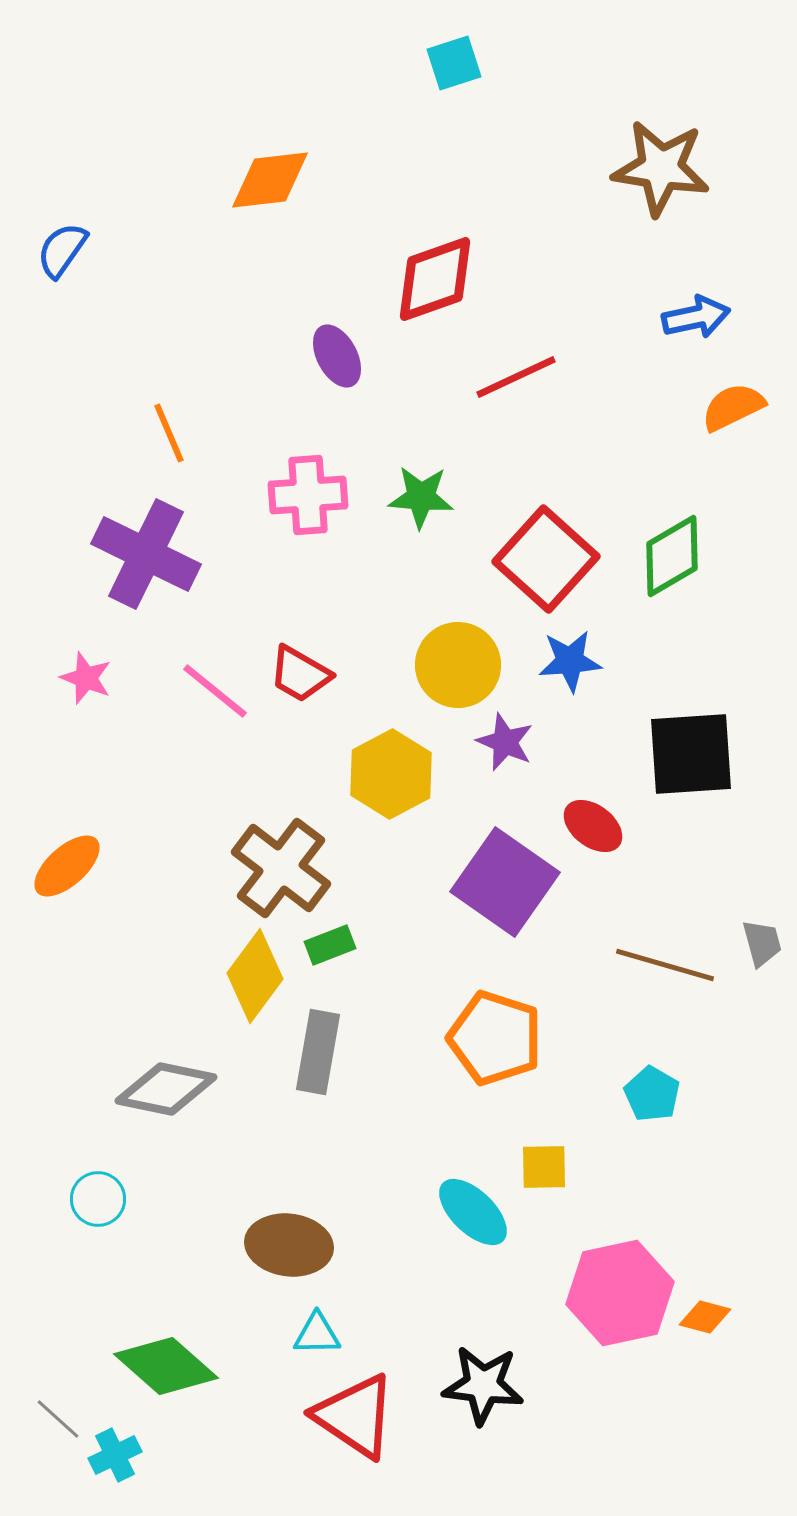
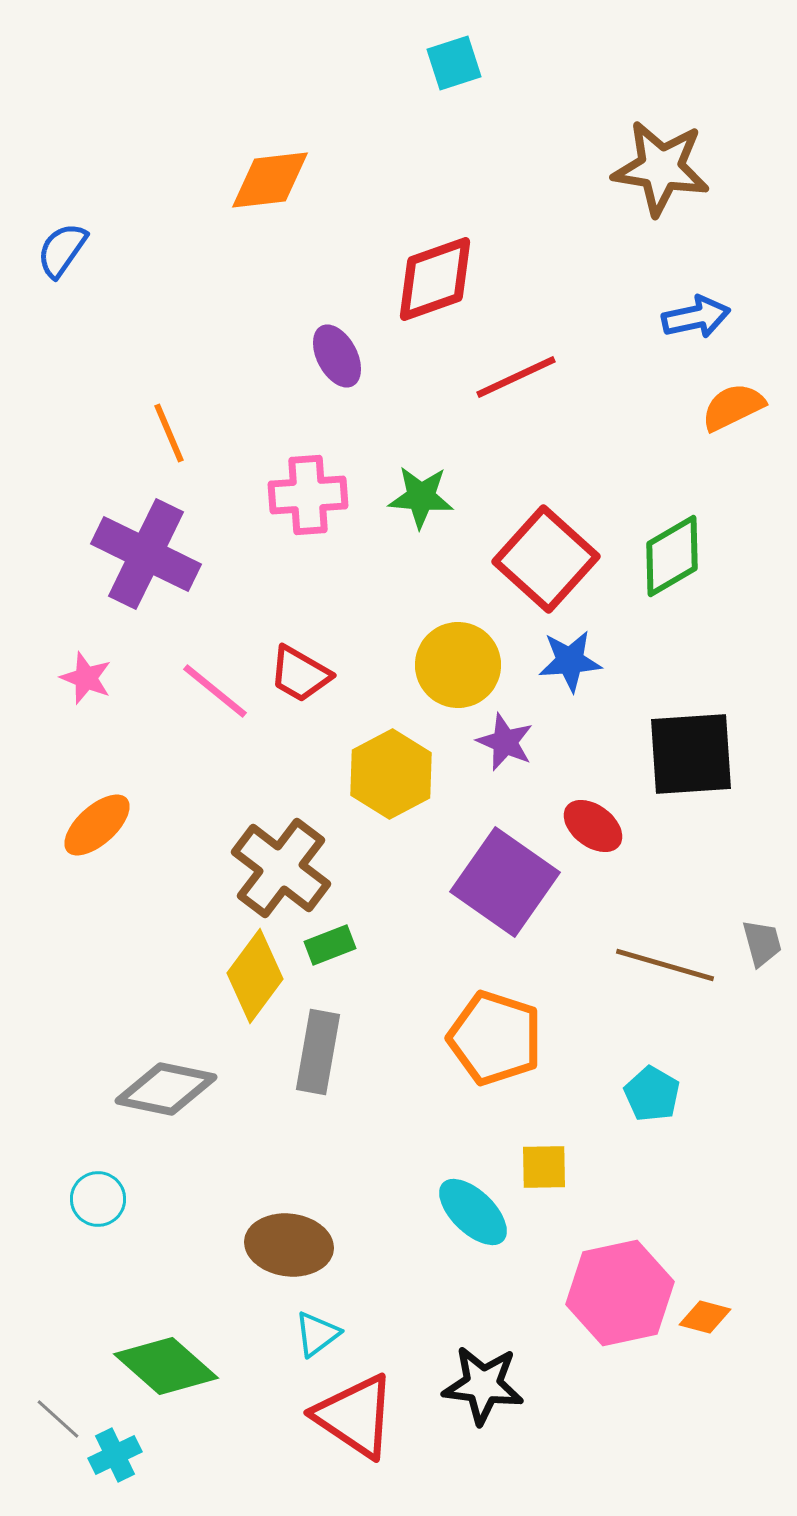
orange ellipse at (67, 866): moved 30 px right, 41 px up
cyan triangle at (317, 1334): rotated 36 degrees counterclockwise
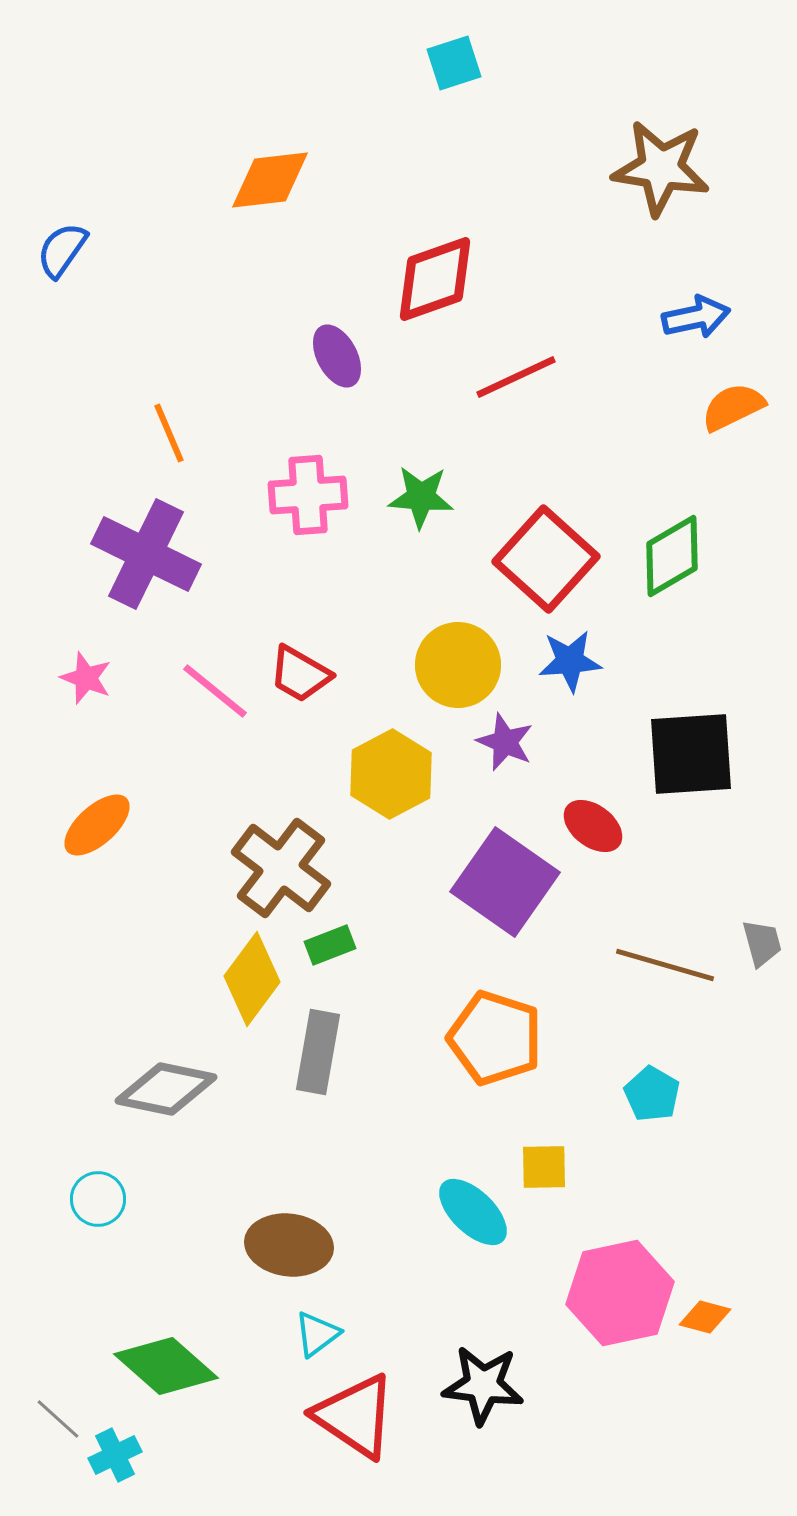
yellow diamond at (255, 976): moved 3 px left, 3 px down
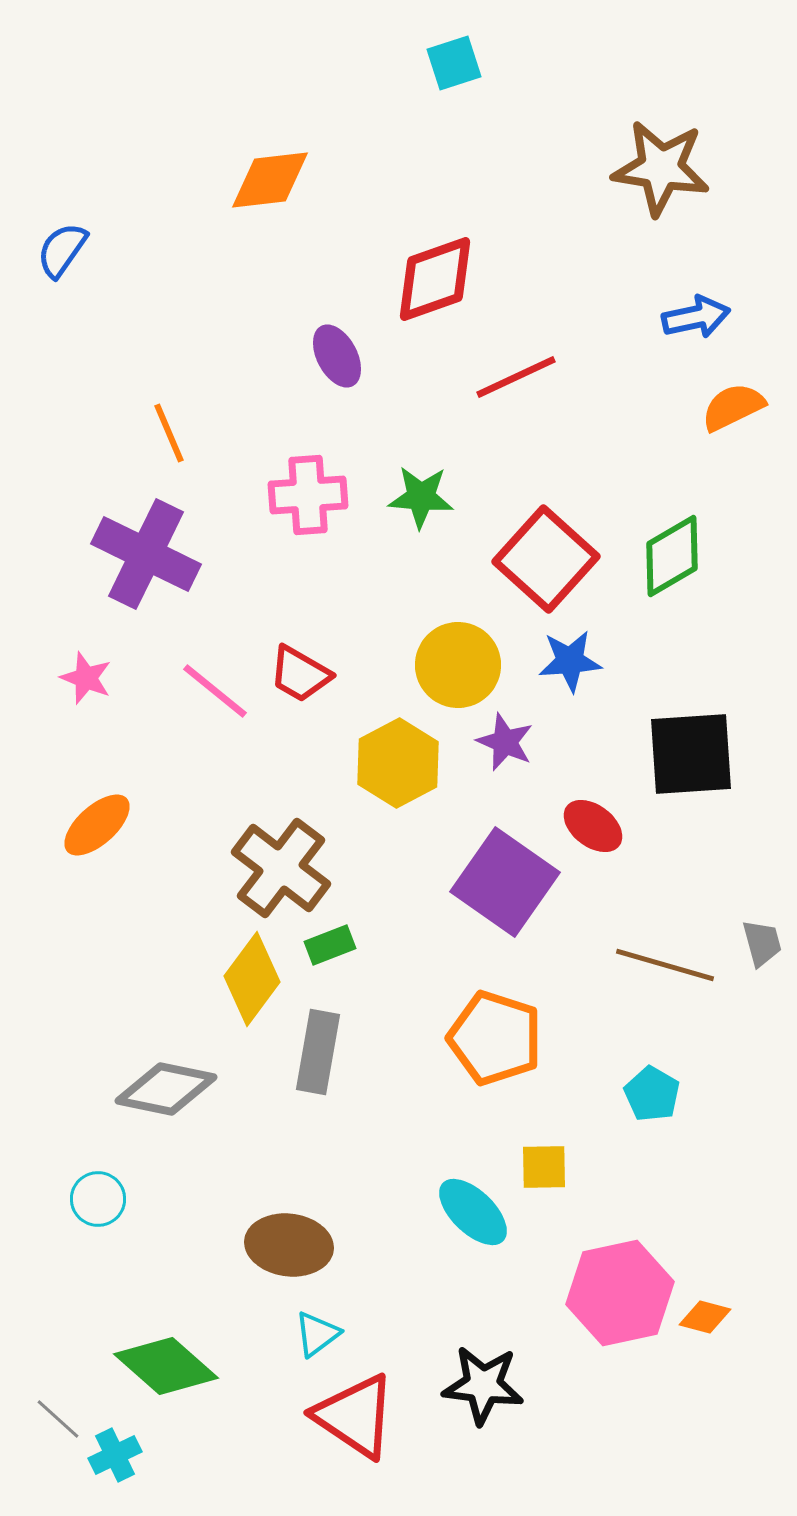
yellow hexagon at (391, 774): moved 7 px right, 11 px up
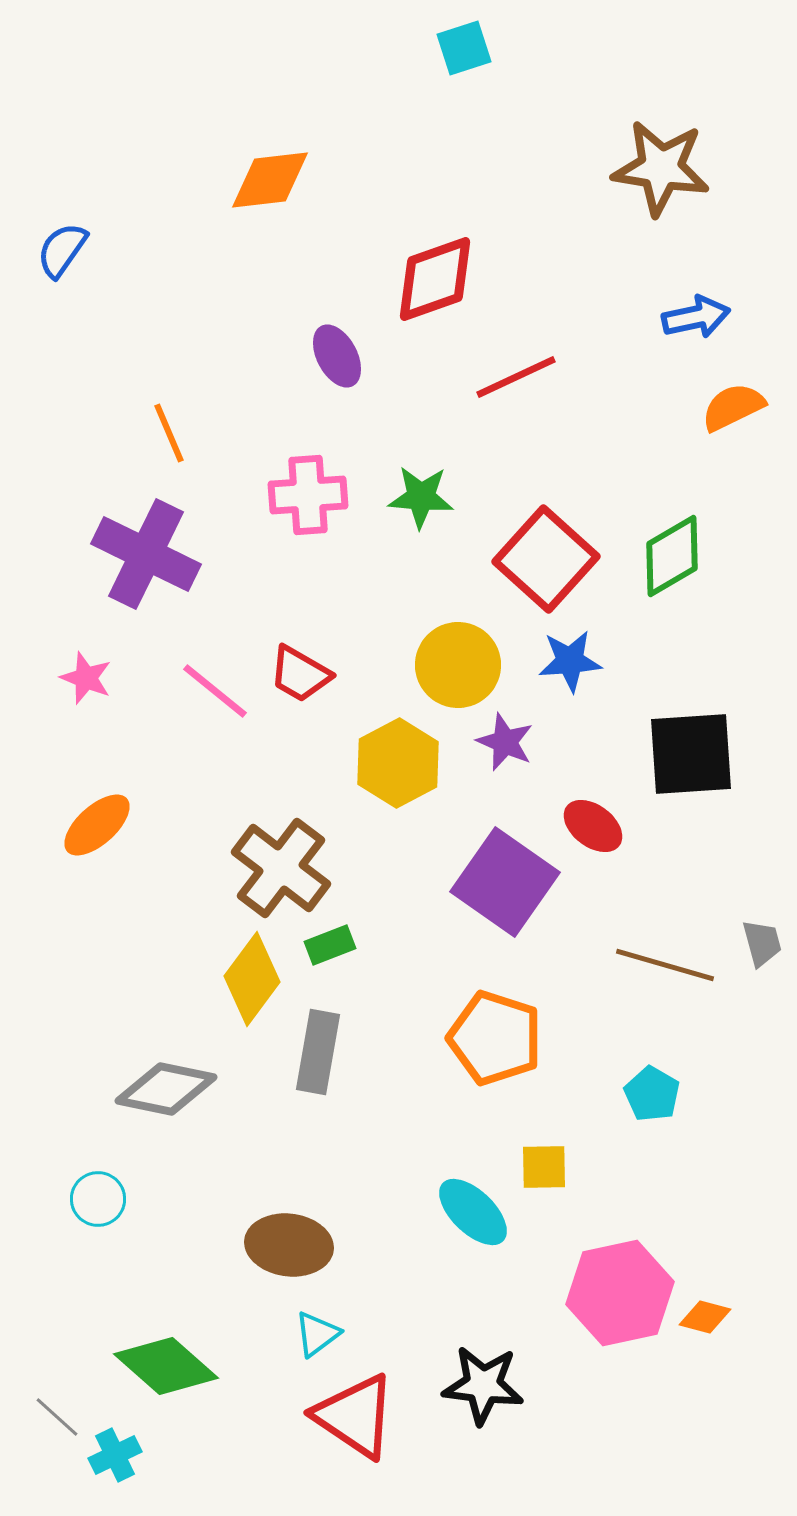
cyan square at (454, 63): moved 10 px right, 15 px up
gray line at (58, 1419): moved 1 px left, 2 px up
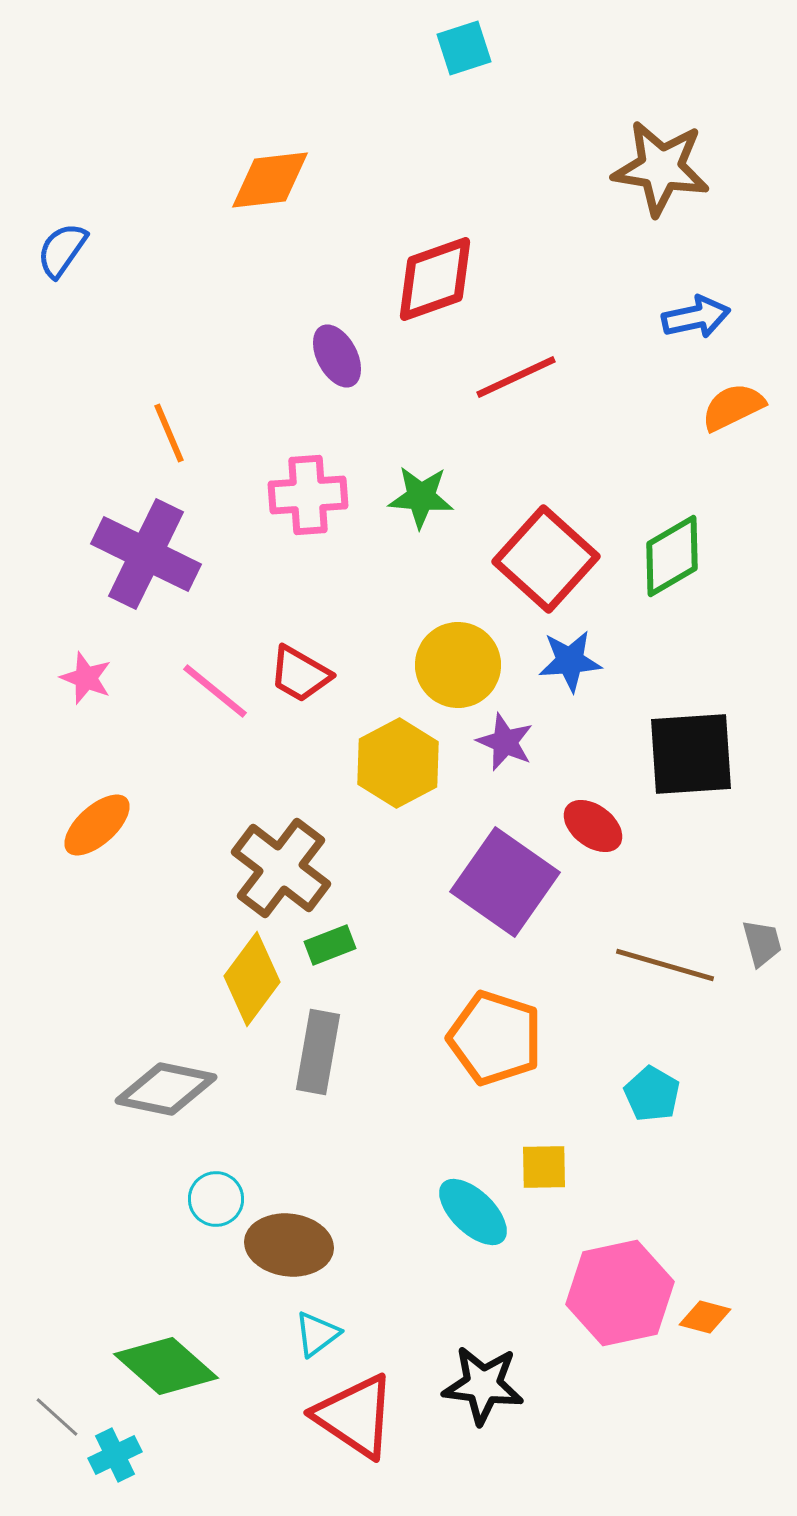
cyan circle at (98, 1199): moved 118 px right
